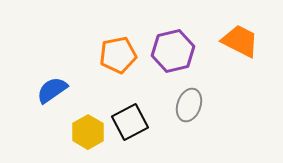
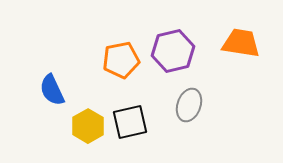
orange trapezoid: moved 1 px right, 2 px down; rotated 18 degrees counterclockwise
orange pentagon: moved 3 px right, 5 px down
blue semicircle: rotated 80 degrees counterclockwise
black square: rotated 15 degrees clockwise
yellow hexagon: moved 6 px up
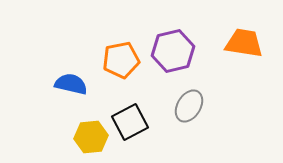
orange trapezoid: moved 3 px right
blue semicircle: moved 19 px right, 6 px up; rotated 128 degrees clockwise
gray ellipse: moved 1 px down; rotated 12 degrees clockwise
black square: rotated 15 degrees counterclockwise
yellow hexagon: moved 3 px right, 11 px down; rotated 24 degrees clockwise
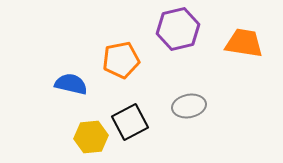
purple hexagon: moved 5 px right, 22 px up
gray ellipse: rotated 48 degrees clockwise
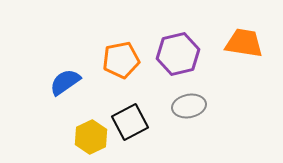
purple hexagon: moved 25 px down
blue semicircle: moved 6 px left, 2 px up; rotated 48 degrees counterclockwise
yellow hexagon: rotated 20 degrees counterclockwise
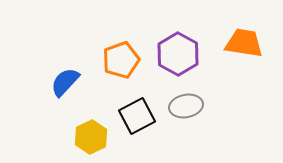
purple hexagon: rotated 18 degrees counterclockwise
orange pentagon: rotated 9 degrees counterclockwise
blue semicircle: rotated 12 degrees counterclockwise
gray ellipse: moved 3 px left
black square: moved 7 px right, 6 px up
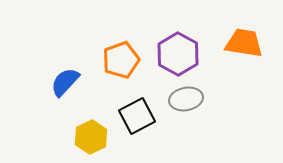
gray ellipse: moved 7 px up
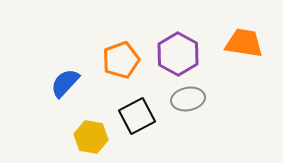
blue semicircle: moved 1 px down
gray ellipse: moved 2 px right
yellow hexagon: rotated 24 degrees counterclockwise
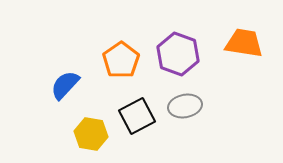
purple hexagon: rotated 9 degrees counterclockwise
orange pentagon: rotated 15 degrees counterclockwise
blue semicircle: moved 2 px down
gray ellipse: moved 3 px left, 7 px down
yellow hexagon: moved 3 px up
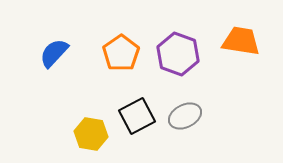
orange trapezoid: moved 3 px left, 2 px up
orange pentagon: moved 7 px up
blue semicircle: moved 11 px left, 32 px up
gray ellipse: moved 10 px down; rotated 16 degrees counterclockwise
